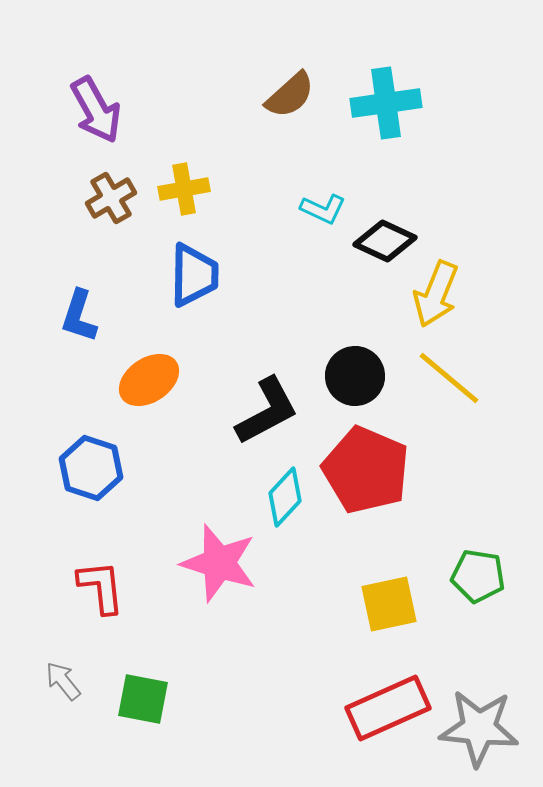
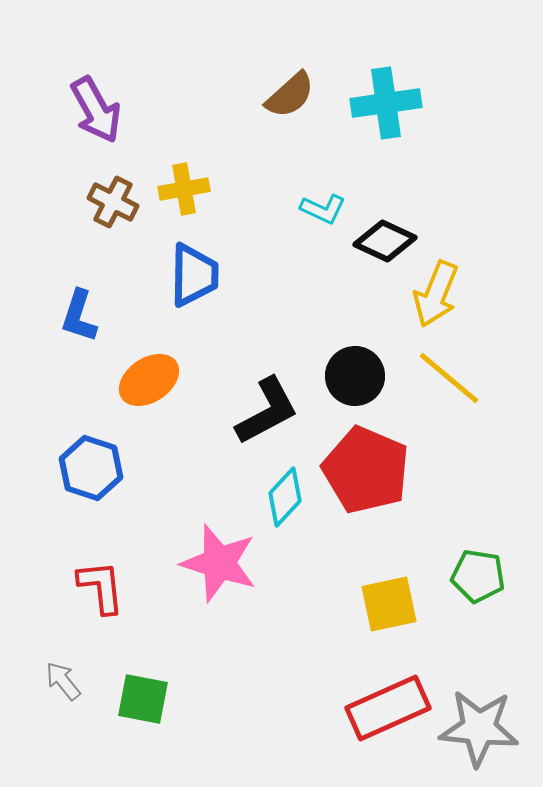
brown cross: moved 2 px right, 4 px down; rotated 33 degrees counterclockwise
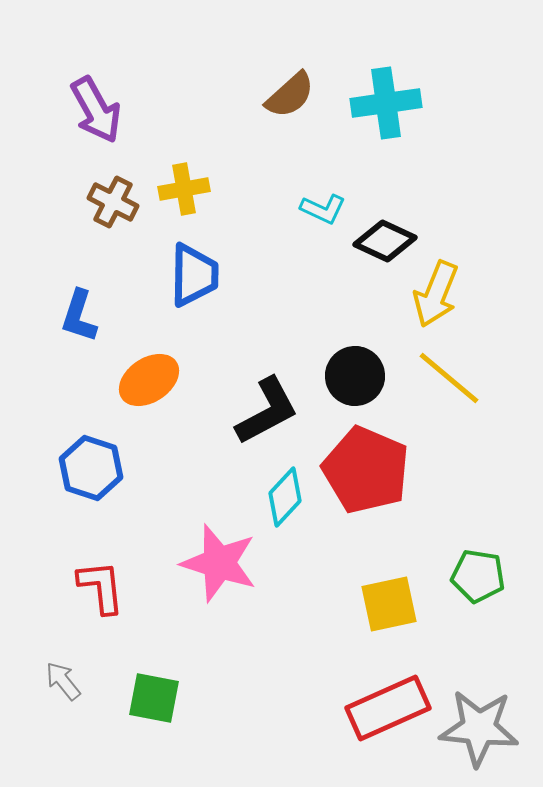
green square: moved 11 px right, 1 px up
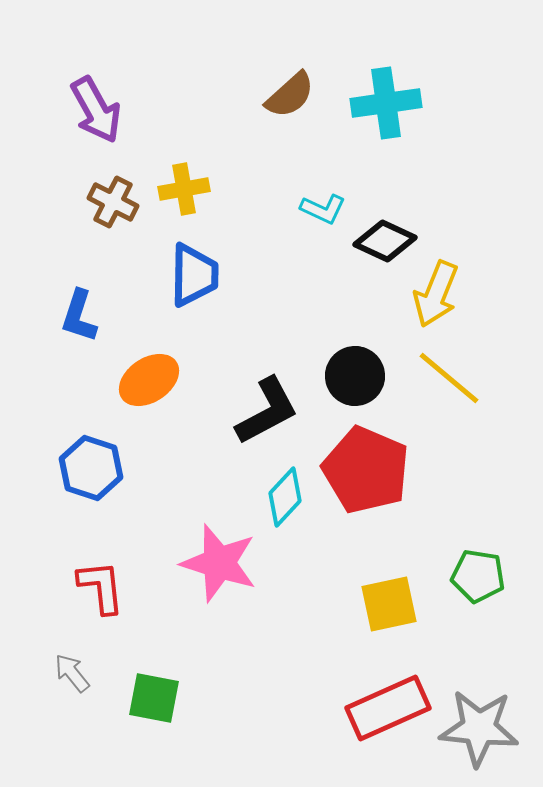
gray arrow: moved 9 px right, 8 px up
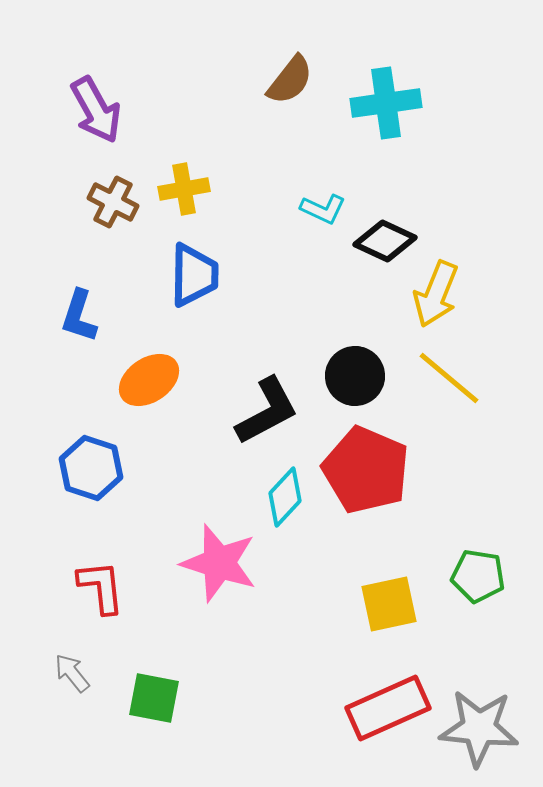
brown semicircle: moved 15 px up; rotated 10 degrees counterclockwise
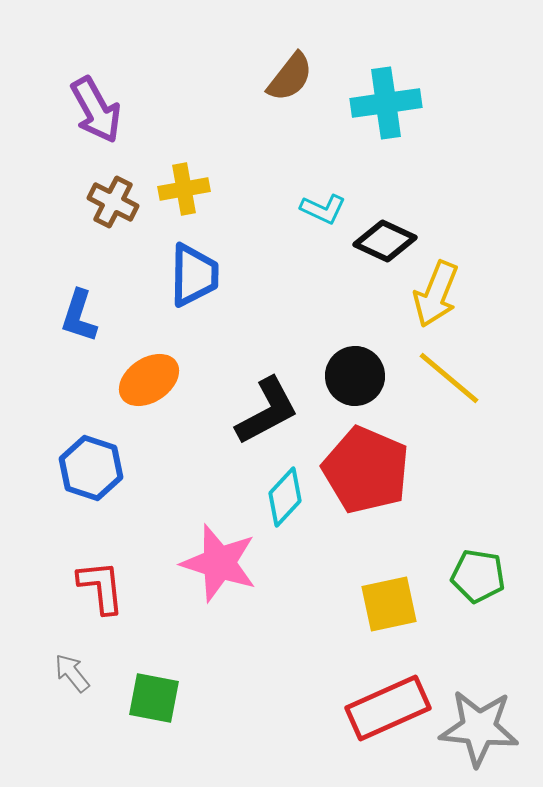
brown semicircle: moved 3 px up
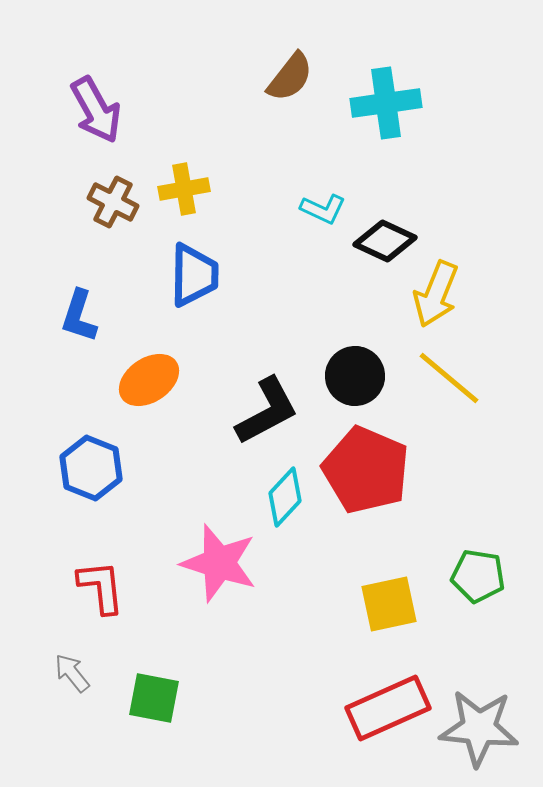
blue hexagon: rotated 4 degrees clockwise
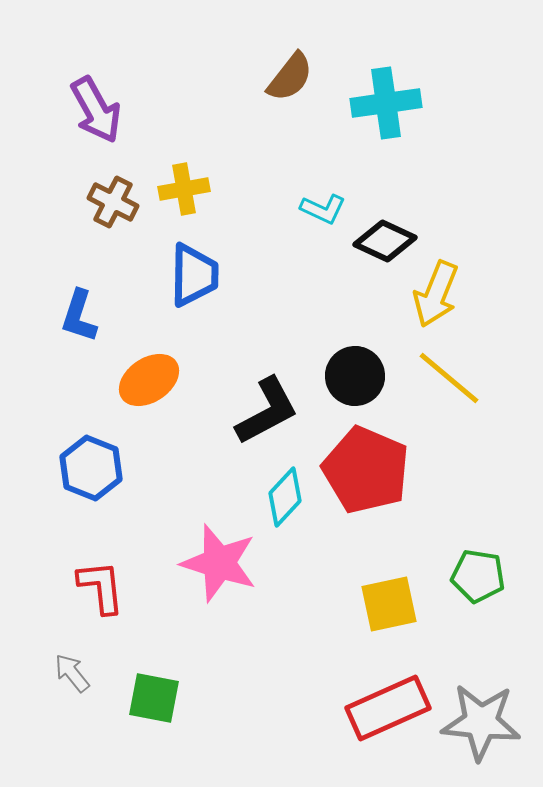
gray star: moved 2 px right, 6 px up
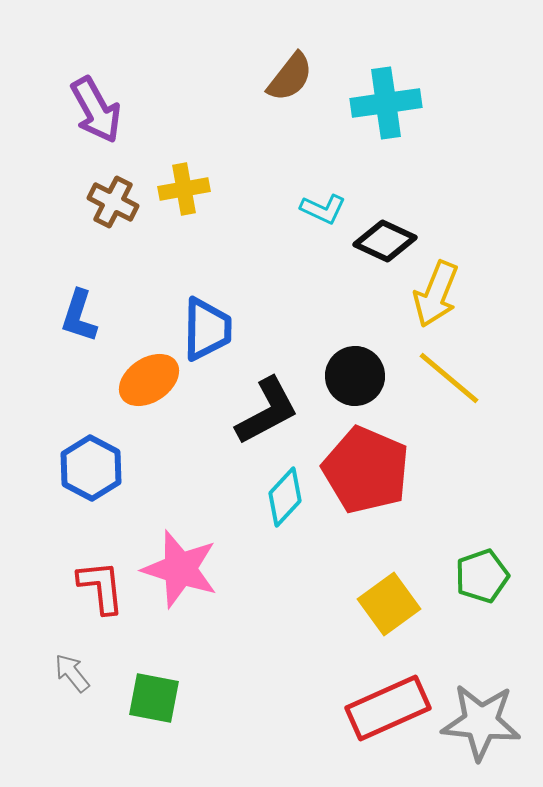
blue trapezoid: moved 13 px right, 54 px down
blue hexagon: rotated 6 degrees clockwise
pink star: moved 39 px left, 6 px down
green pentagon: moved 4 px right; rotated 28 degrees counterclockwise
yellow square: rotated 24 degrees counterclockwise
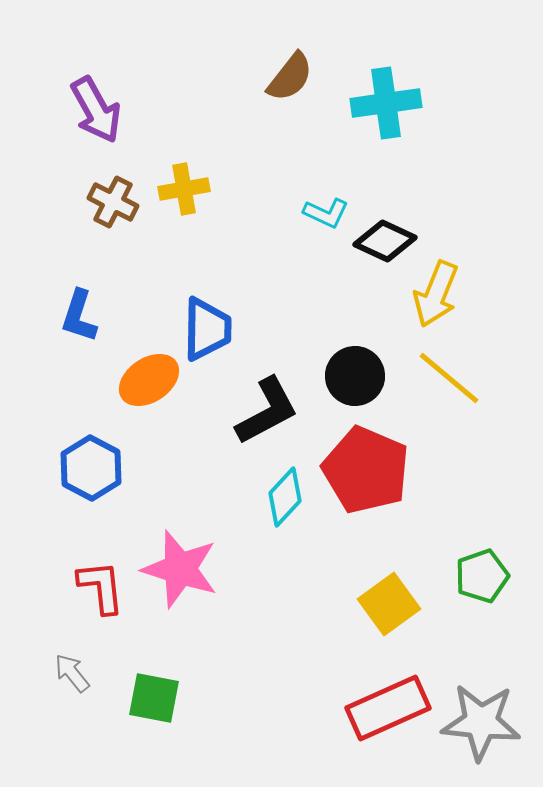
cyan L-shape: moved 3 px right, 4 px down
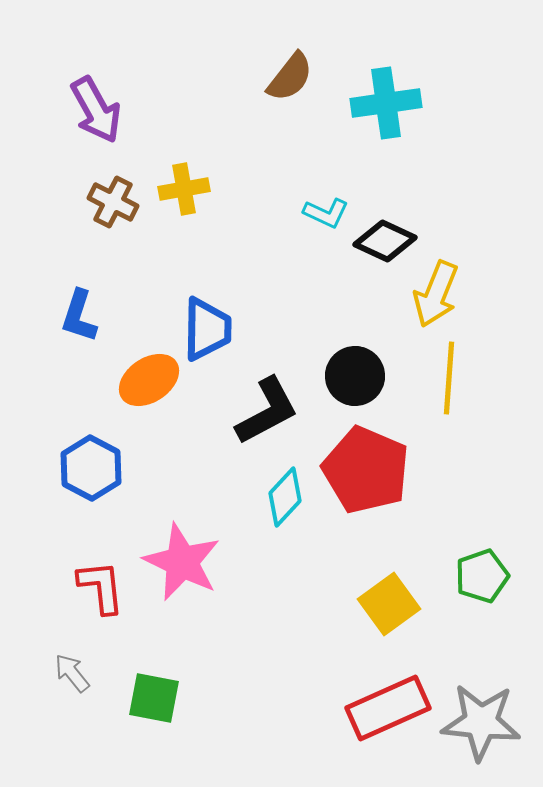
yellow line: rotated 54 degrees clockwise
pink star: moved 2 px right, 7 px up; rotated 8 degrees clockwise
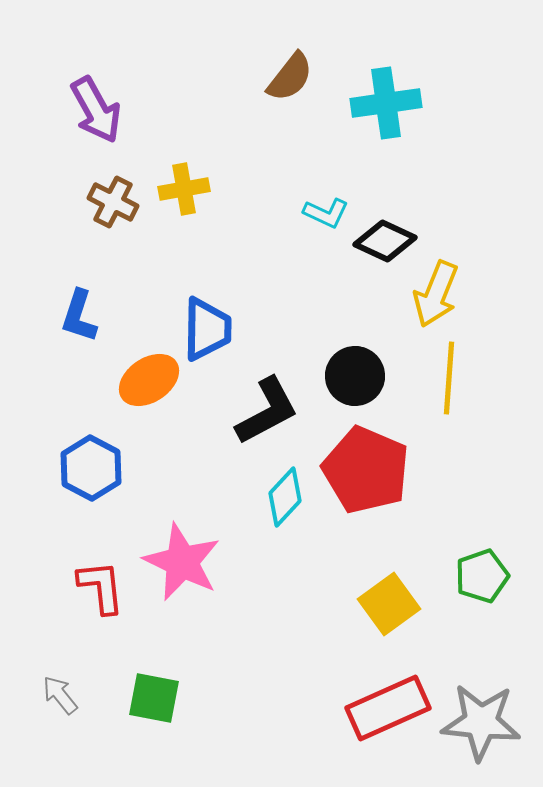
gray arrow: moved 12 px left, 22 px down
